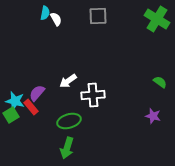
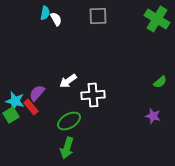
green semicircle: rotated 104 degrees clockwise
green ellipse: rotated 15 degrees counterclockwise
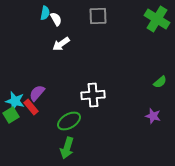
white arrow: moved 7 px left, 37 px up
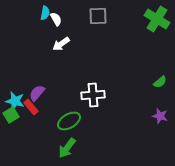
purple star: moved 7 px right
green arrow: rotated 20 degrees clockwise
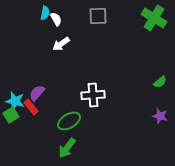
green cross: moved 3 px left, 1 px up
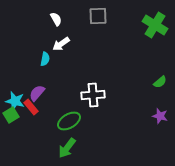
cyan semicircle: moved 46 px down
green cross: moved 1 px right, 7 px down
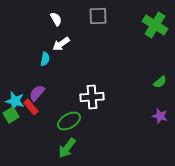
white cross: moved 1 px left, 2 px down
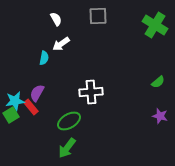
cyan semicircle: moved 1 px left, 1 px up
green semicircle: moved 2 px left
purple semicircle: rotated 12 degrees counterclockwise
white cross: moved 1 px left, 5 px up
cyan star: rotated 24 degrees counterclockwise
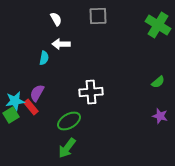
green cross: moved 3 px right
white arrow: rotated 36 degrees clockwise
